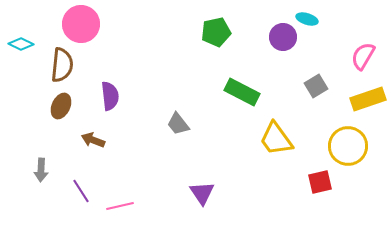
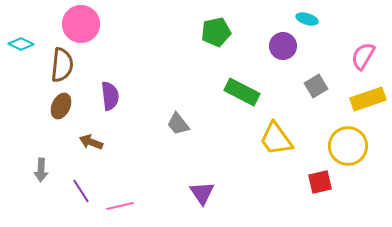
purple circle: moved 9 px down
brown arrow: moved 2 px left, 2 px down
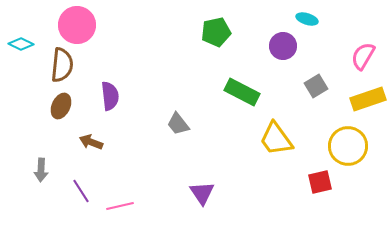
pink circle: moved 4 px left, 1 px down
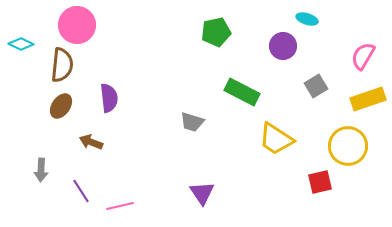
purple semicircle: moved 1 px left, 2 px down
brown ellipse: rotated 10 degrees clockwise
gray trapezoid: moved 14 px right, 2 px up; rotated 35 degrees counterclockwise
yellow trapezoid: rotated 21 degrees counterclockwise
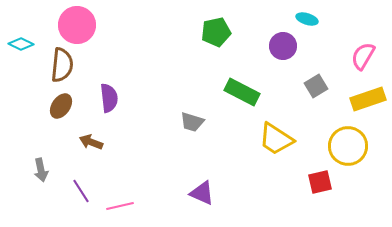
gray arrow: rotated 15 degrees counterclockwise
purple triangle: rotated 32 degrees counterclockwise
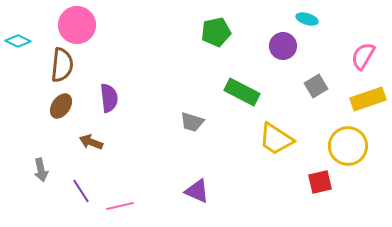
cyan diamond: moved 3 px left, 3 px up
purple triangle: moved 5 px left, 2 px up
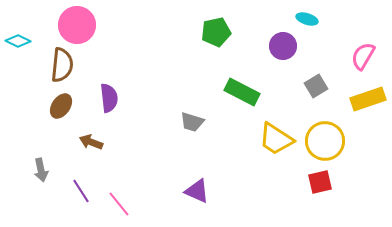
yellow circle: moved 23 px left, 5 px up
pink line: moved 1 px left, 2 px up; rotated 64 degrees clockwise
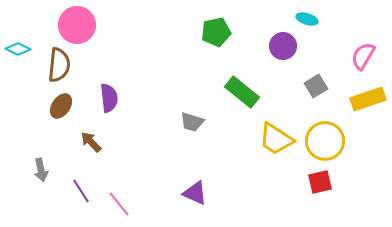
cyan diamond: moved 8 px down
brown semicircle: moved 3 px left
green rectangle: rotated 12 degrees clockwise
brown arrow: rotated 25 degrees clockwise
purple triangle: moved 2 px left, 2 px down
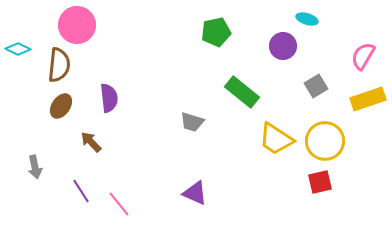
gray arrow: moved 6 px left, 3 px up
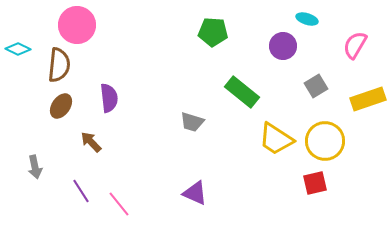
green pentagon: moved 3 px left; rotated 16 degrees clockwise
pink semicircle: moved 8 px left, 11 px up
red square: moved 5 px left, 1 px down
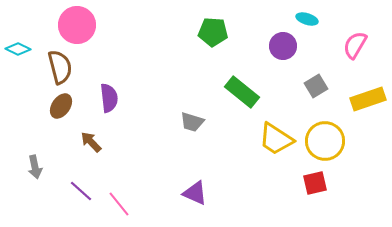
brown semicircle: moved 1 px right, 2 px down; rotated 20 degrees counterclockwise
purple line: rotated 15 degrees counterclockwise
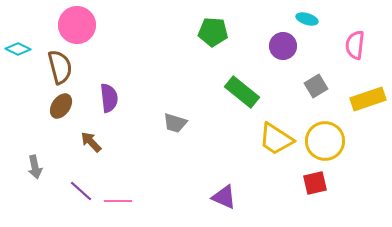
pink semicircle: rotated 24 degrees counterclockwise
gray trapezoid: moved 17 px left, 1 px down
purple triangle: moved 29 px right, 4 px down
pink line: moved 1 px left, 3 px up; rotated 52 degrees counterclockwise
